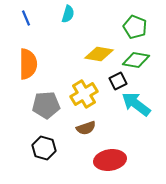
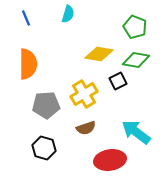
cyan arrow: moved 28 px down
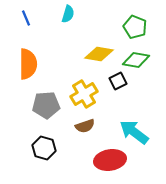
brown semicircle: moved 1 px left, 2 px up
cyan arrow: moved 2 px left
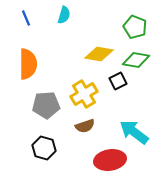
cyan semicircle: moved 4 px left, 1 px down
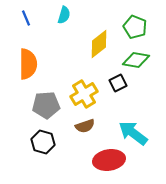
yellow diamond: moved 10 px up; rotated 48 degrees counterclockwise
black square: moved 2 px down
cyan arrow: moved 1 px left, 1 px down
black hexagon: moved 1 px left, 6 px up
red ellipse: moved 1 px left
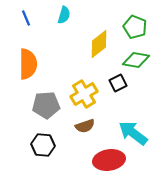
black hexagon: moved 3 px down; rotated 10 degrees counterclockwise
